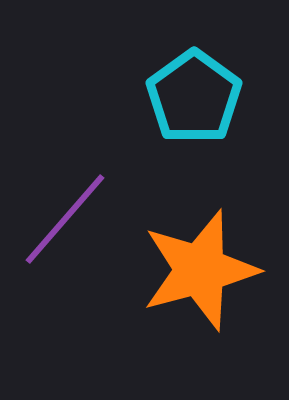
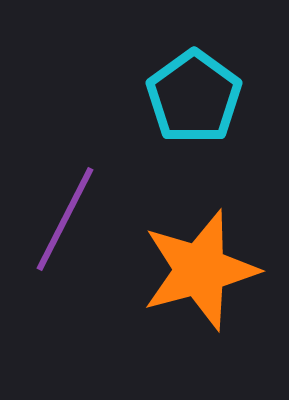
purple line: rotated 14 degrees counterclockwise
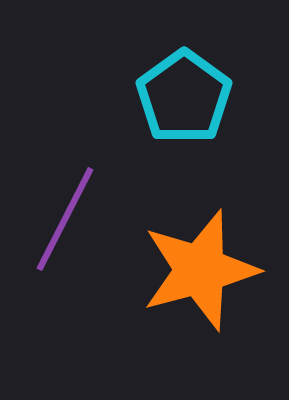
cyan pentagon: moved 10 px left
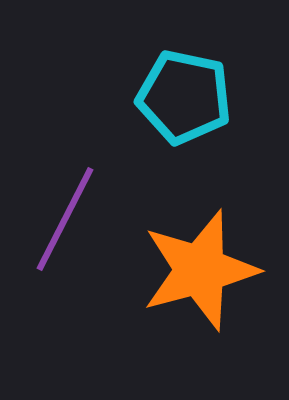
cyan pentagon: rotated 24 degrees counterclockwise
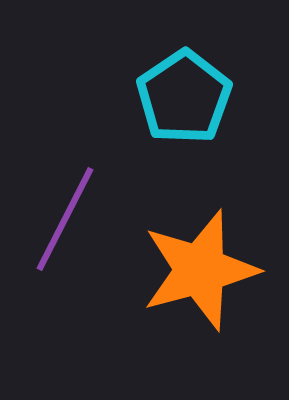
cyan pentagon: rotated 26 degrees clockwise
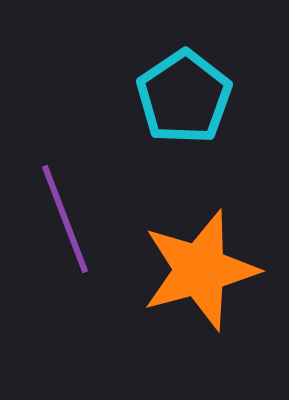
purple line: rotated 48 degrees counterclockwise
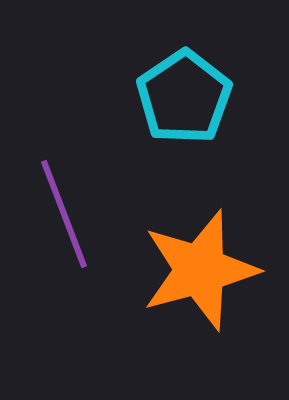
purple line: moved 1 px left, 5 px up
